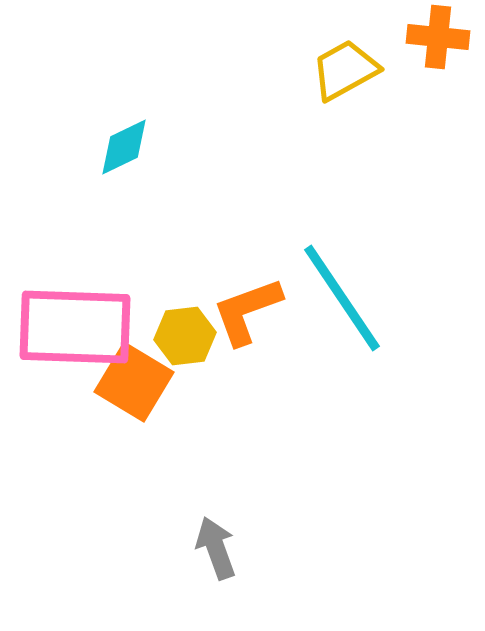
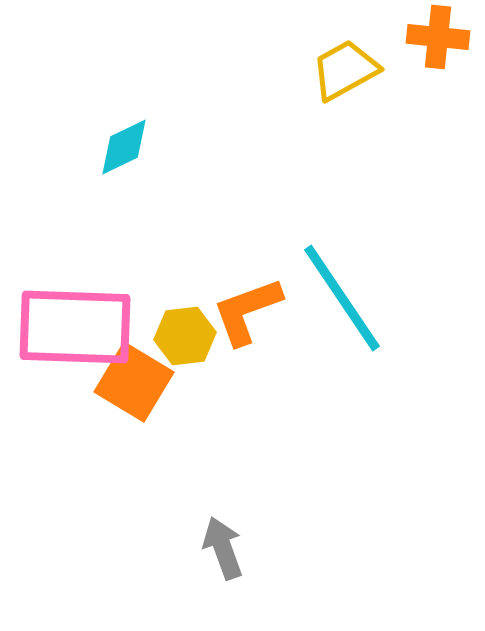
gray arrow: moved 7 px right
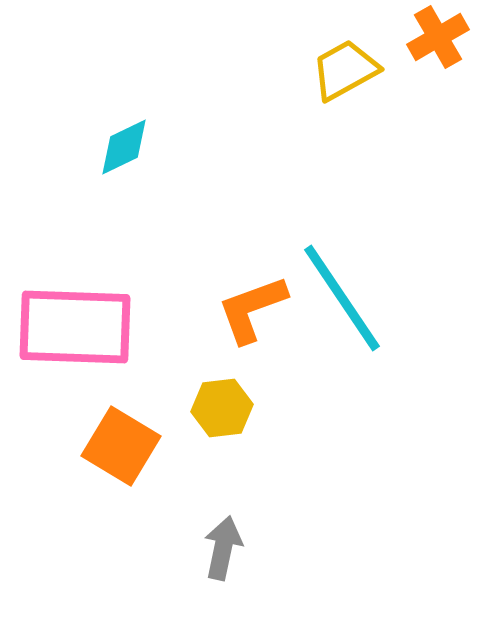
orange cross: rotated 36 degrees counterclockwise
orange L-shape: moved 5 px right, 2 px up
yellow hexagon: moved 37 px right, 72 px down
orange square: moved 13 px left, 64 px down
gray arrow: rotated 32 degrees clockwise
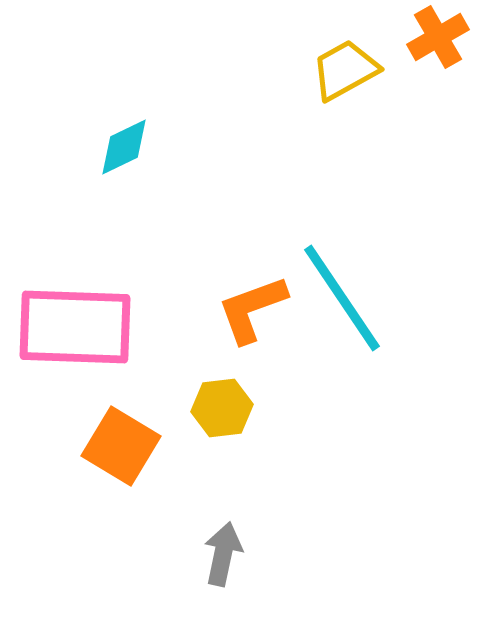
gray arrow: moved 6 px down
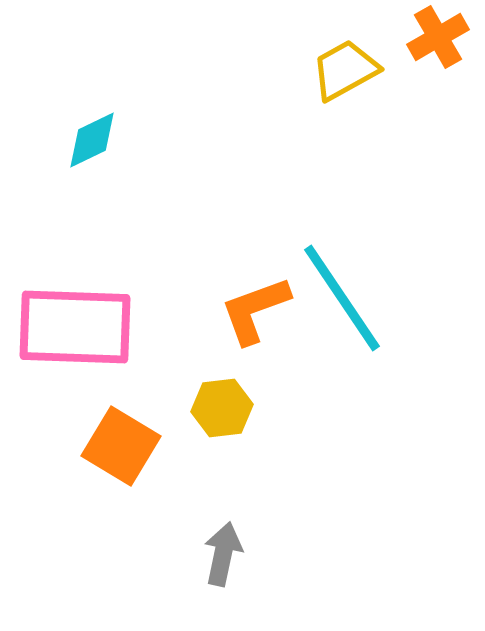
cyan diamond: moved 32 px left, 7 px up
orange L-shape: moved 3 px right, 1 px down
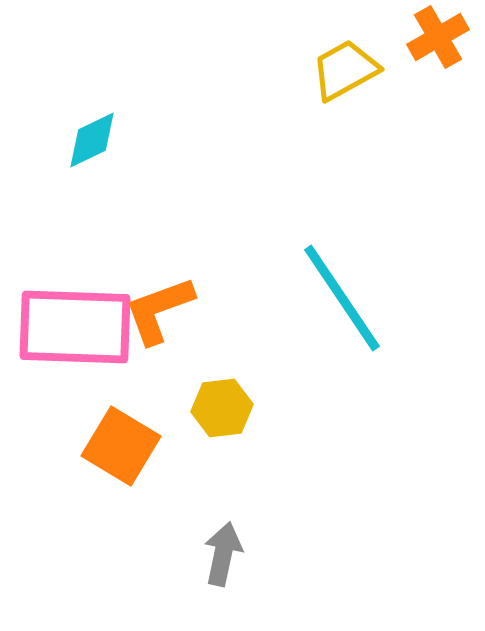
orange L-shape: moved 96 px left
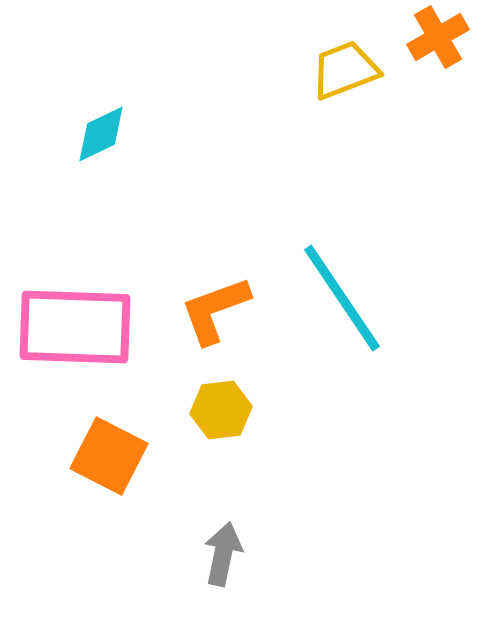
yellow trapezoid: rotated 8 degrees clockwise
cyan diamond: moved 9 px right, 6 px up
orange L-shape: moved 56 px right
yellow hexagon: moved 1 px left, 2 px down
orange square: moved 12 px left, 10 px down; rotated 4 degrees counterclockwise
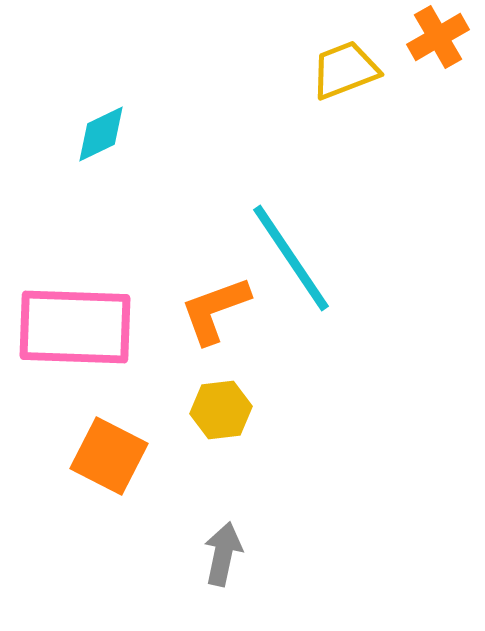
cyan line: moved 51 px left, 40 px up
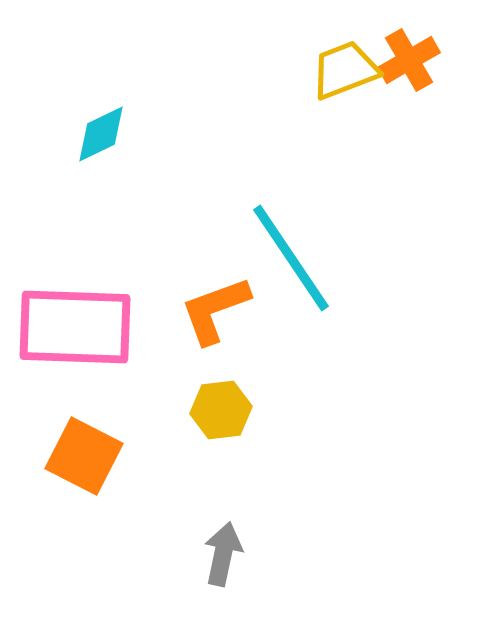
orange cross: moved 29 px left, 23 px down
orange square: moved 25 px left
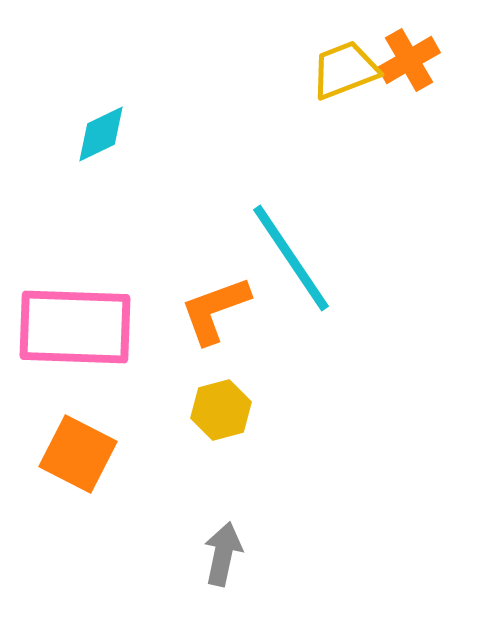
yellow hexagon: rotated 8 degrees counterclockwise
orange square: moved 6 px left, 2 px up
